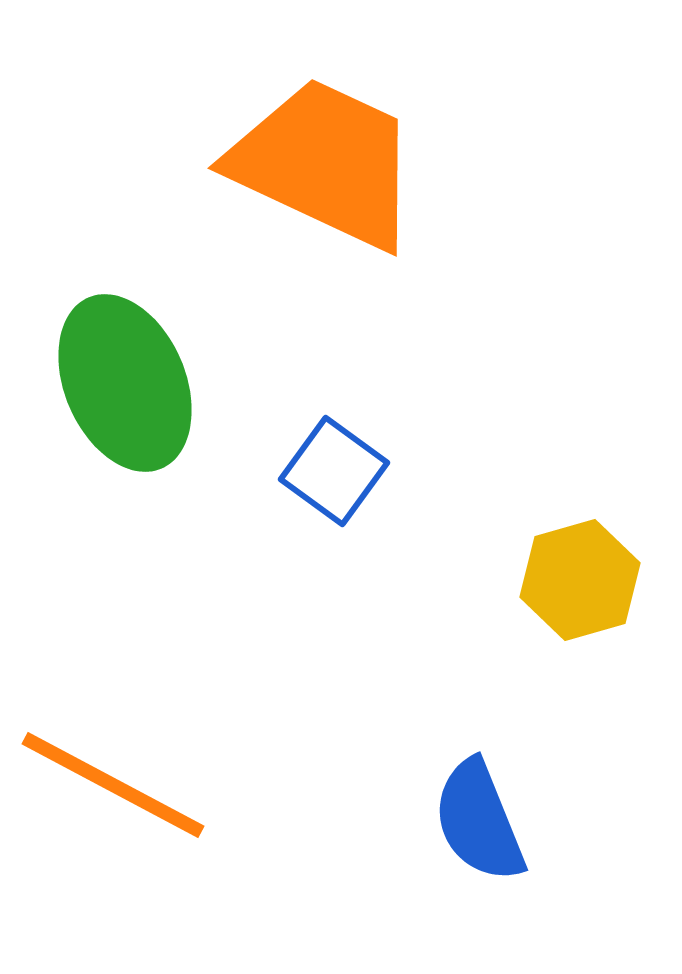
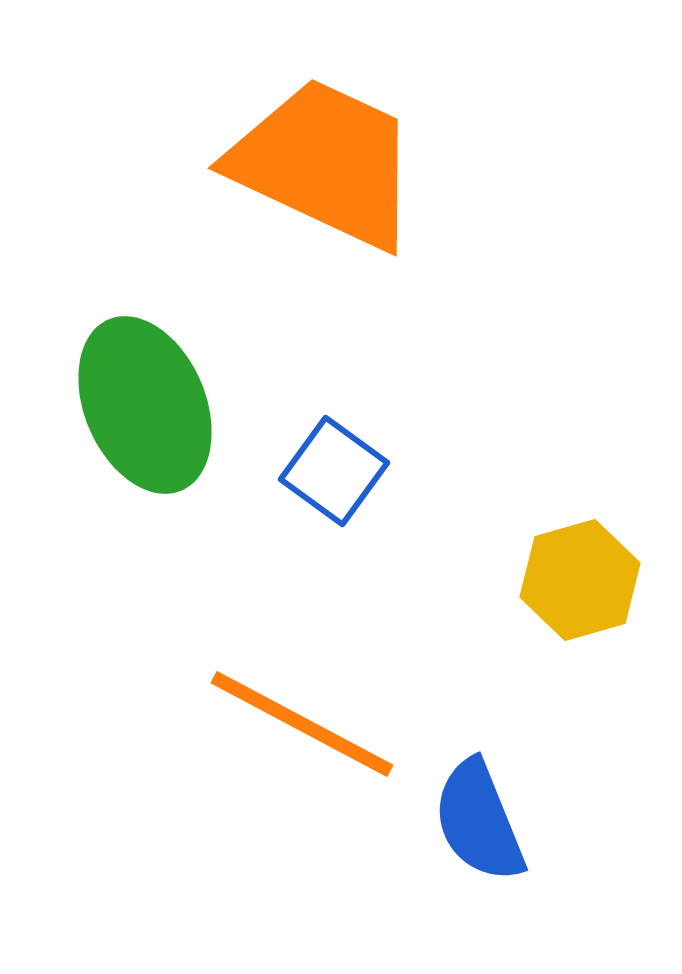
green ellipse: moved 20 px right, 22 px down
orange line: moved 189 px right, 61 px up
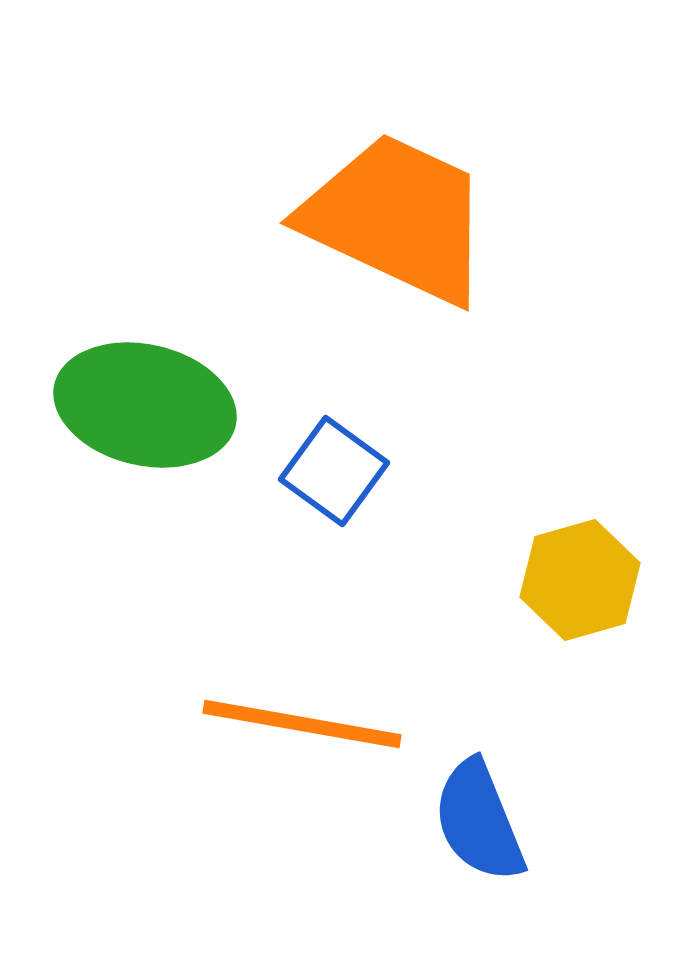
orange trapezoid: moved 72 px right, 55 px down
green ellipse: rotated 54 degrees counterclockwise
orange line: rotated 18 degrees counterclockwise
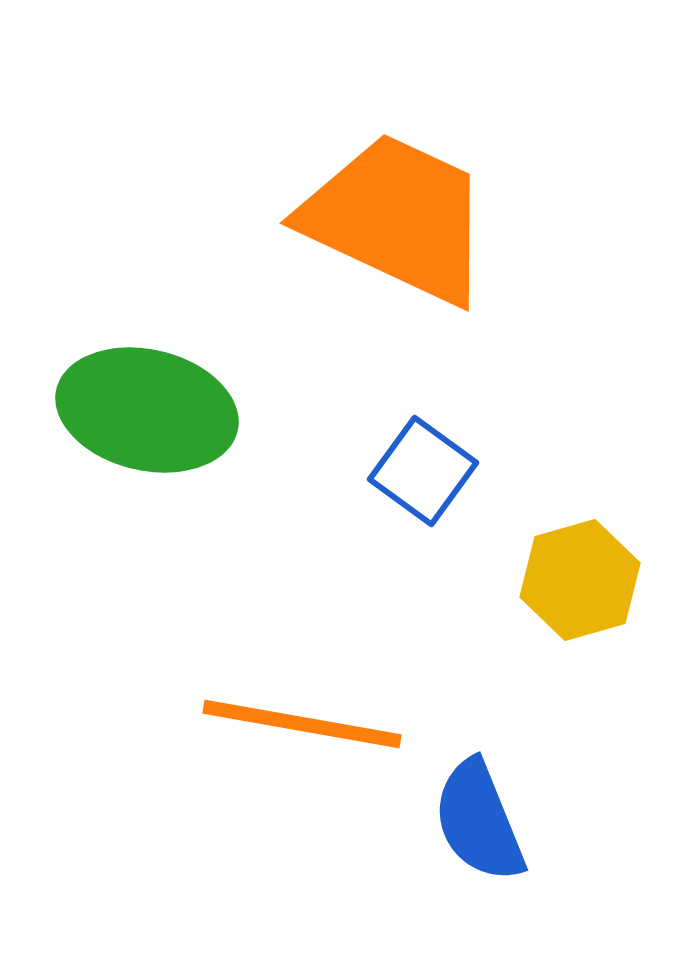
green ellipse: moved 2 px right, 5 px down
blue square: moved 89 px right
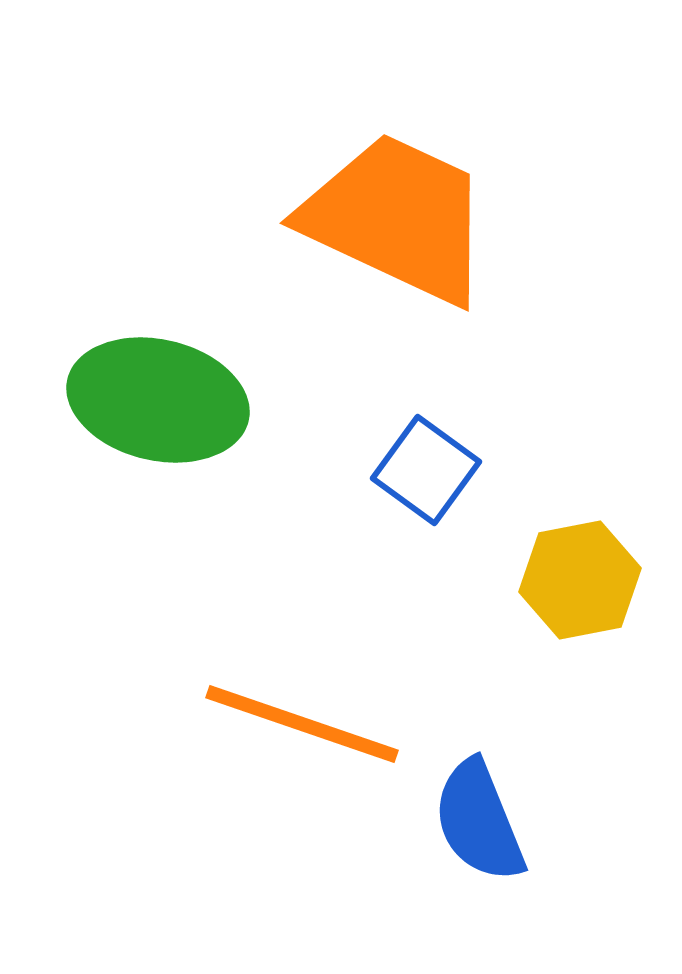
green ellipse: moved 11 px right, 10 px up
blue square: moved 3 px right, 1 px up
yellow hexagon: rotated 5 degrees clockwise
orange line: rotated 9 degrees clockwise
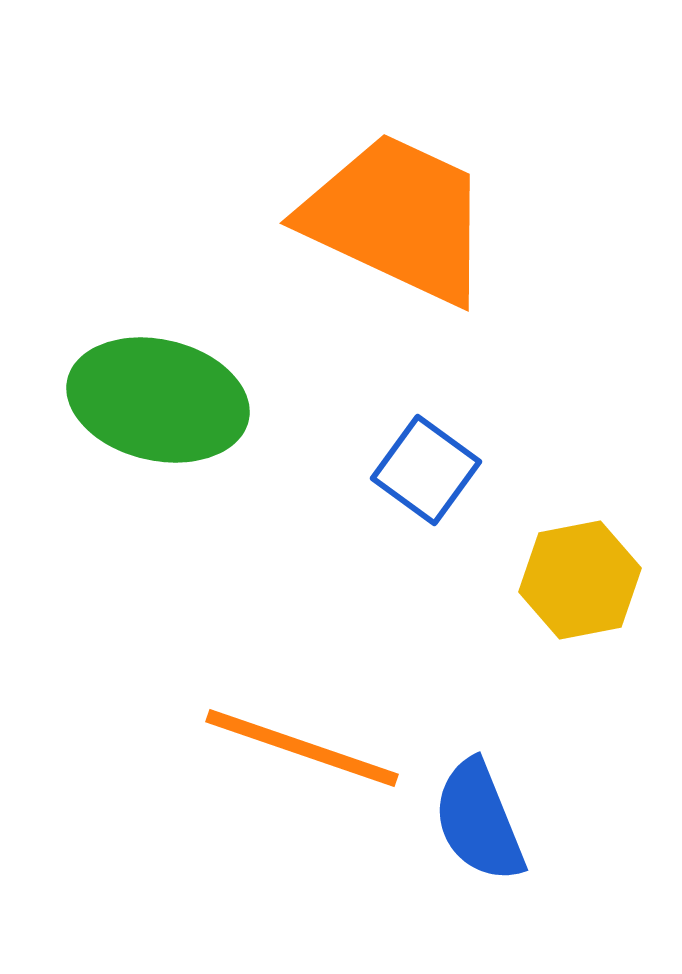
orange line: moved 24 px down
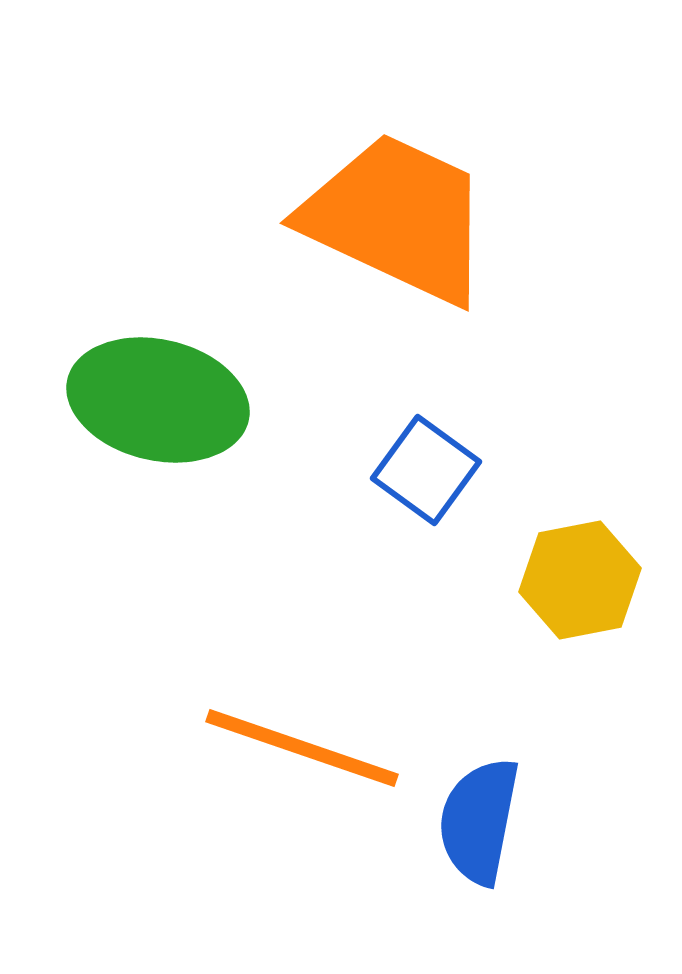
blue semicircle: rotated 33 degrees clockwise
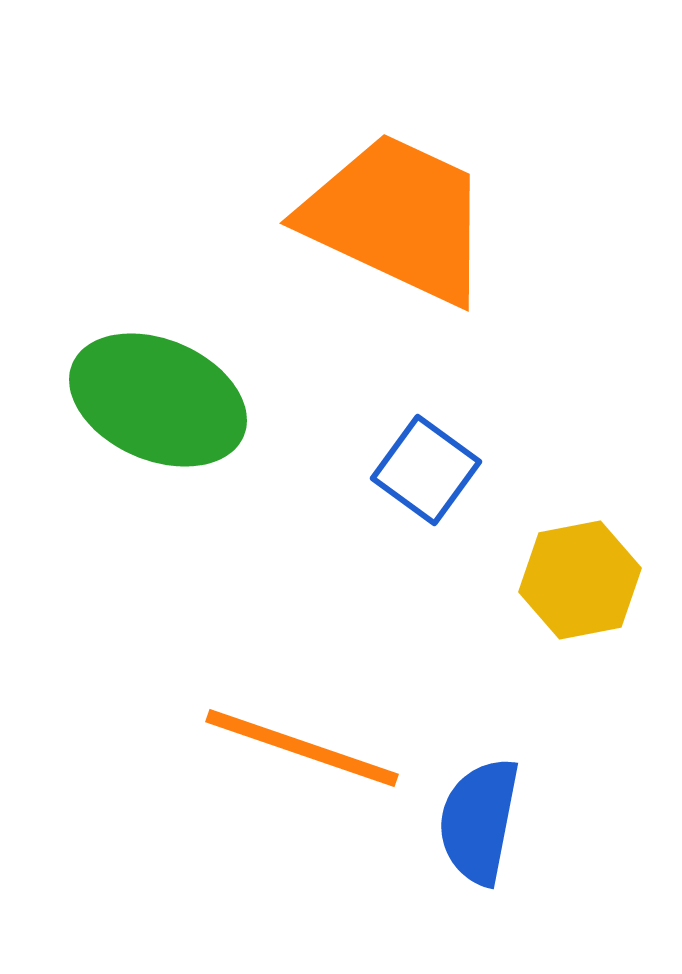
green ellipse: rotated 10 degrees clockwise
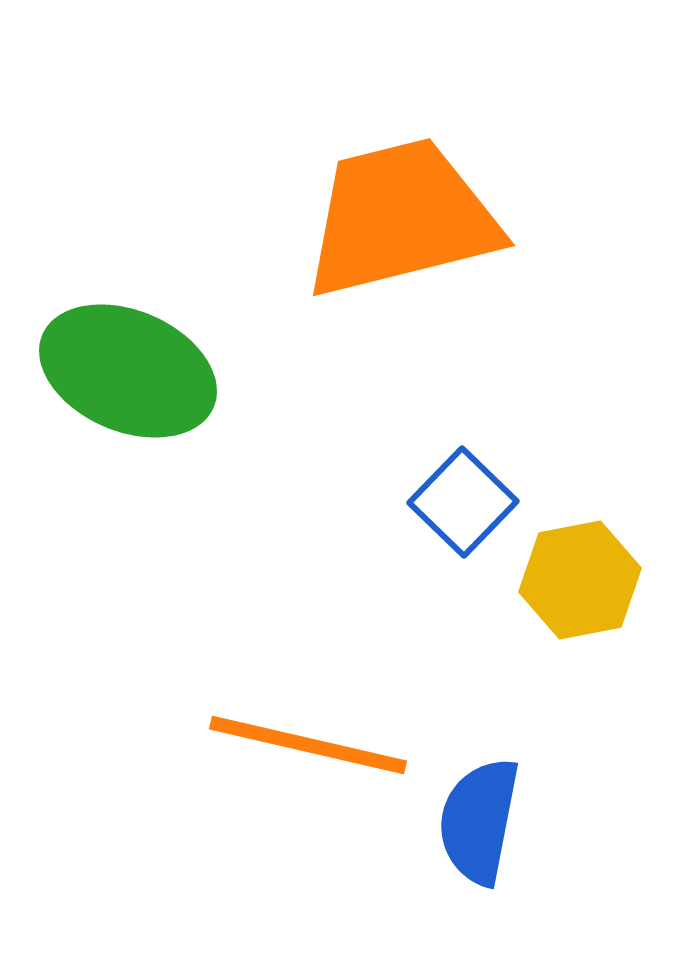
orange trapezoid: moved 4 px right; rotated 39 degrees counterclockwise
green ellipse: moved 30 px left, 29 px up
blue square: moved 37 px right, 32 px down; rotated 8 degrees clockwise
orange line: moved 6 px right, 3 px up; rotated 6 degrees counterclockwise
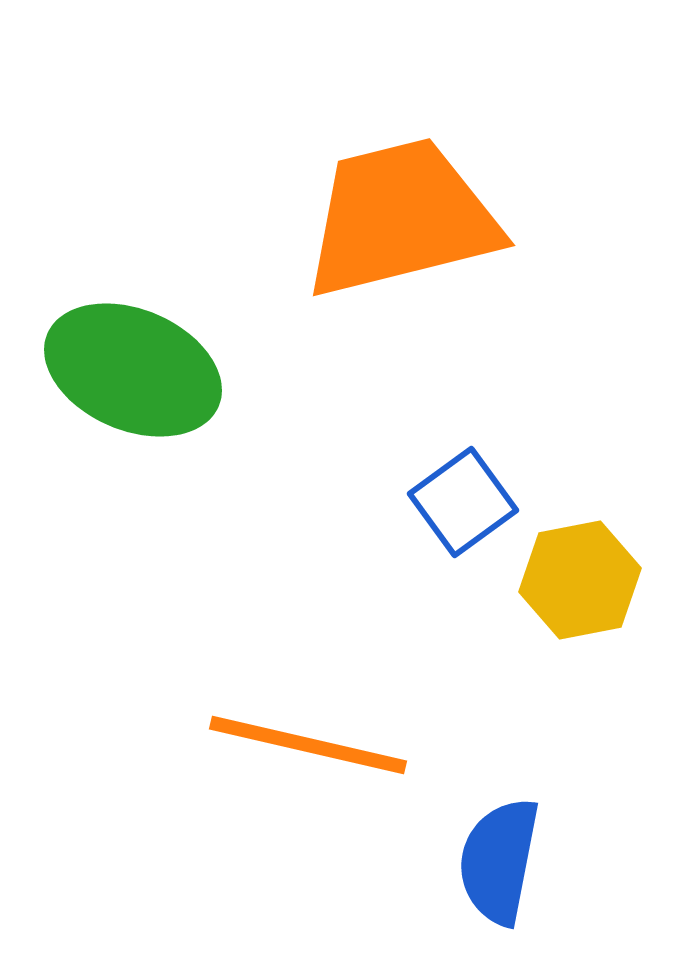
green ellipse: moved 5 px right, 1 px up
blue square: rotated 10 degrees clockwise
blue semicircle: moved 20 px right, 40 px down
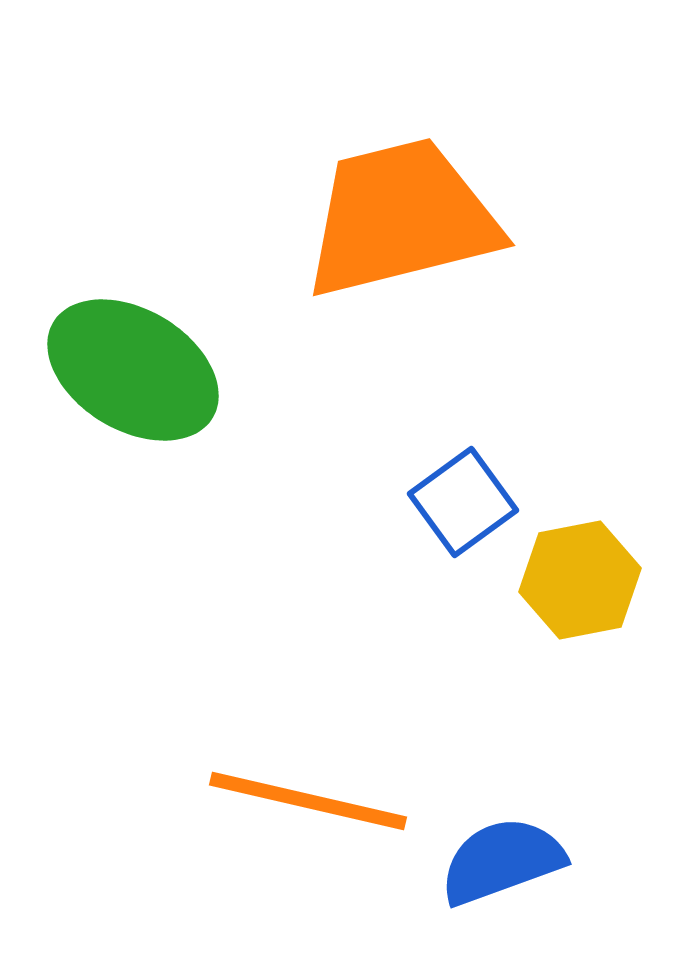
green ellipse: rotated 8 degrees clockwise
orange line: moved 56 px down
blue semicircle: moved 3 px right; rotated 59 degrees clockwise
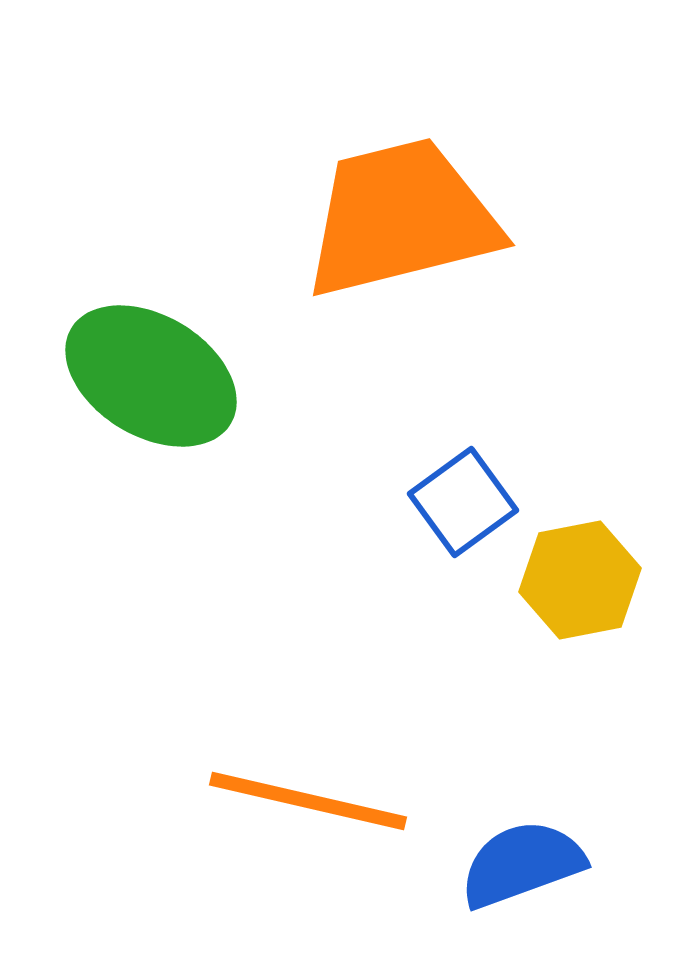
green ellipse: moved 18 px right, 6 px down
blue semicircle: moved 20 px right, 3 px down
